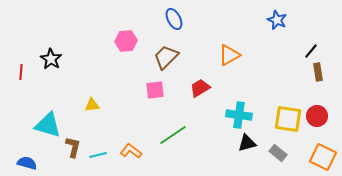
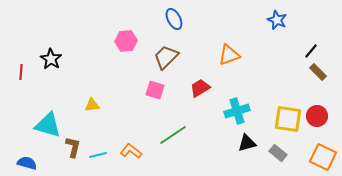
orange triangle: rotated 10 degrees clockwise
brown rectangle: rotated 36 degrees counterclockwise
pink square: rotated 24 degrees clockwise
cyan cross: moved 2 px left, 4 px up; rotated 25 degrees counterclockwise
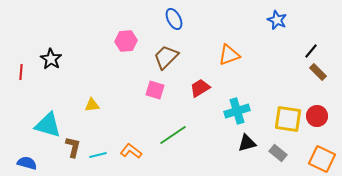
orange square: moved 1 px left, 2 px down
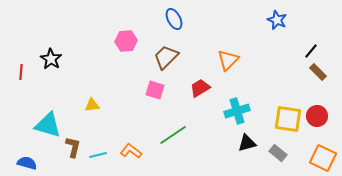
orange triangle: moved 1 px left, 5 px down; rotated 25 degrees counterclockwise
orange square: moved 1 px right, 1 px up
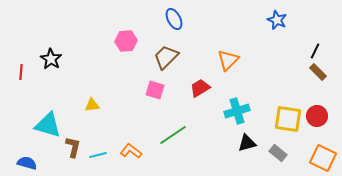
black line: moved 4 px right; rotated 14 degrees counterclockwise
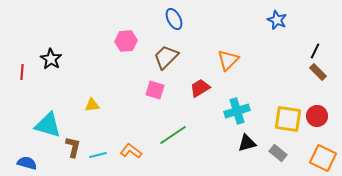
red line: moved 1 px right
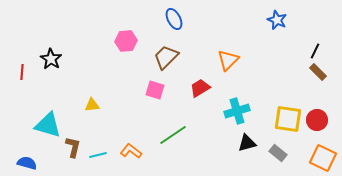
red circle: moved 4 px down
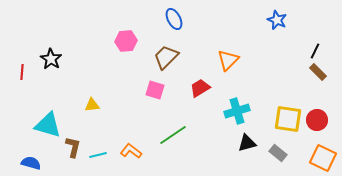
blue semicircle: moved 4 px right
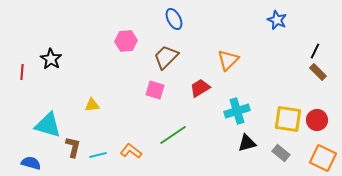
gray rectangle: moved 3 px right
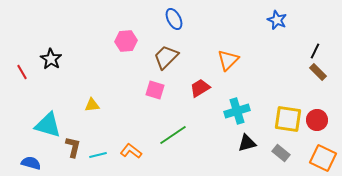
red line: rotated 35 degrees counterclockwise
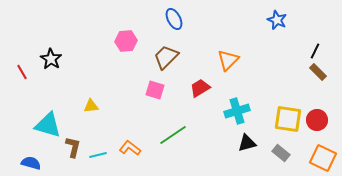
yellow triangle: moved 1 px left, 1 px down
orange L-shape: moved 1 px left, 3 px up
